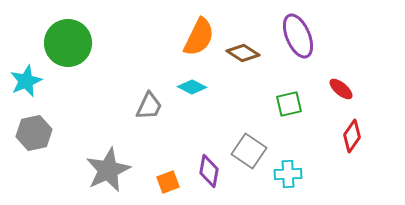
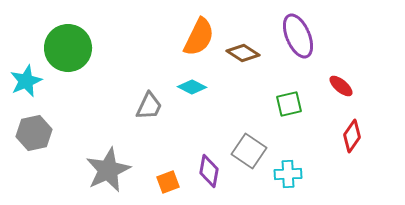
green circle: moved 5 px down
red ellipse: moved 3 px up
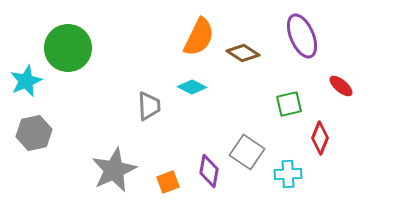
purple ellipse: moved 4 px right
gray trapezoid: rotated 28 degrees counterclockwise
red diamond: moved 32 px left, 2 px down; rotated 12 degrees counterclockwise
gray square: moved 2 px left, 1 px down
gray star: moved 6 px right
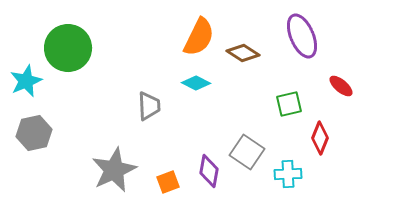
cyan diamond: moved 4 px right, 4 px up
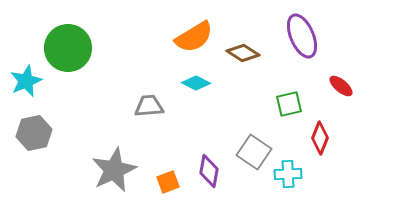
orange semicircle: moved 5 px left; rotated 33 degrees clockwise
gray trapezoid: rotated 92 degrees counterclockwise
gray square: moved 7 px right
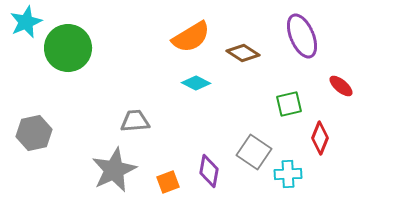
orange semicircle: moved 3 px left
cyan star: moved 59 px up
gray trapezoid: moved 14 px left, 15 px down
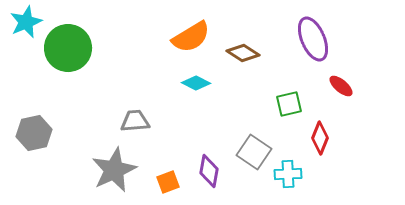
purple ellipse: moved 11 px right, 3 px down
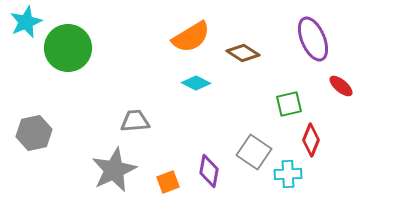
red diamond: moved 9 px left, 2 px down
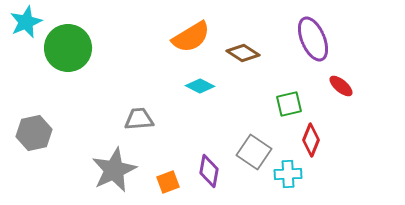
cyan diamond: moved 4 px right, 3 px down
gray trapezoid: moved 4 px right, 2 px up
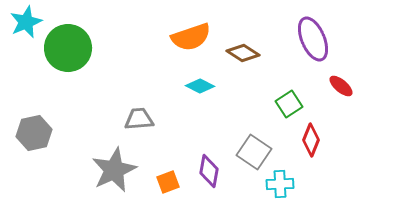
orange semicircle: rotated 12 degrees clockwise
green square: rotated 20 degrees counterclockwise
cyan cross: moved 8 px left, 10 px down
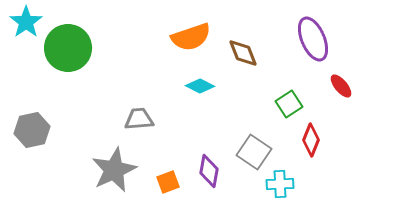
cyan star: rotated 12 degrees counterclockwise
brown diamond: rotated 36 degrees clockwise
red ellipse: rotated 10 degrees clockwise
gray hexagon: moved 2 px left, 3 px up
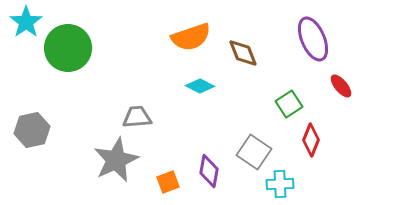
gray trapezoid: moved 2 px left, 2 px up
gray star: moved 2 px right, 10 px up
